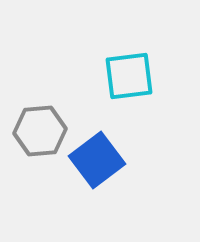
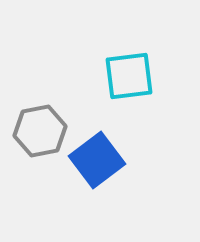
gray hexagon: rotated 6 degrees counterclockwise
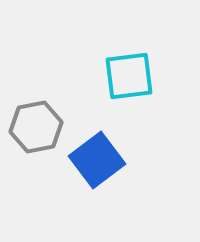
gray hexagon: moved 4 px left, 4 px up
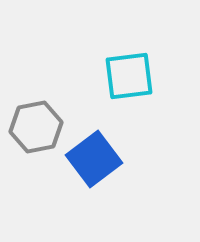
blue square: moved 3 px left, 1 px up
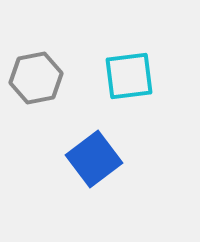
gray hexagon: moved 49 px up
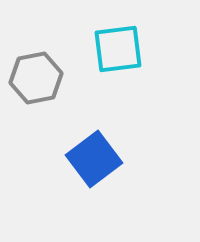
cyan square: moved 11 px left, 27 px up
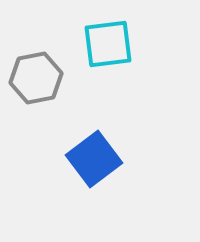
cyan square: moved 10 px left, 5 px up
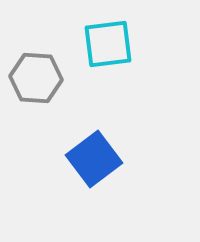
gray hexagon: rotated 15 degrees clockwise
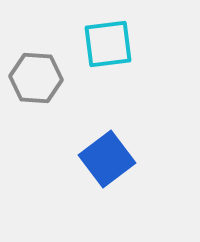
blue square: moved 13 px right
